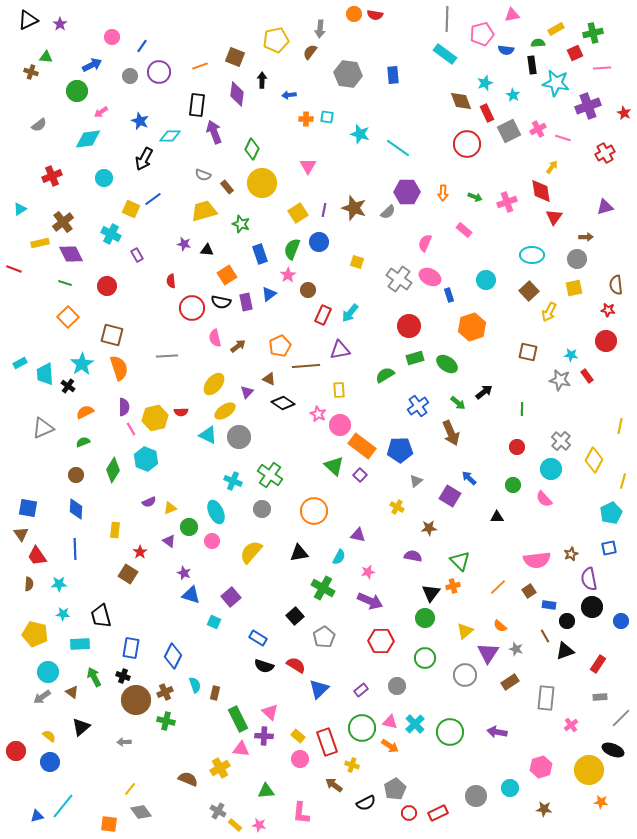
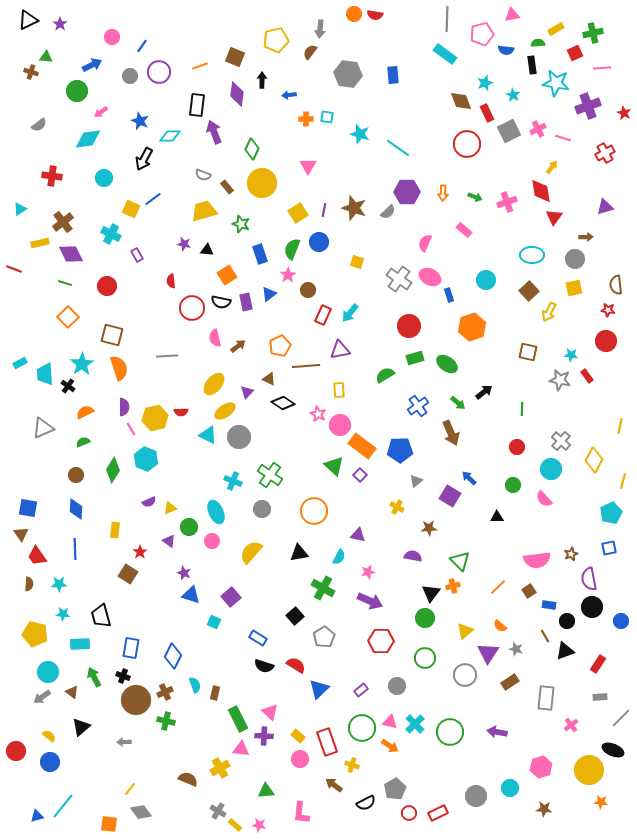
red cross at (52, 176): rotated 30 degrees clockwise
gray circle at (577, 259): moved 2 px left
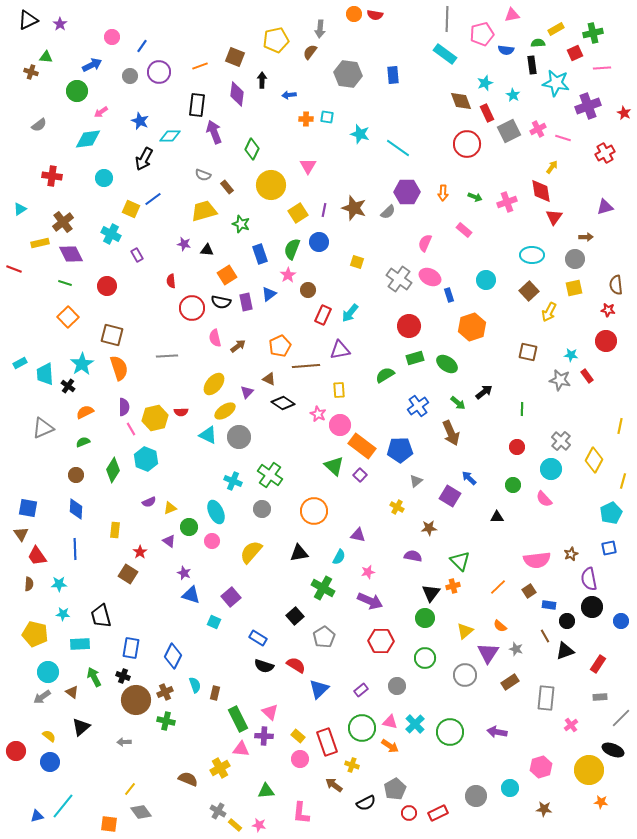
yellow circle at (262, 183): moved 9 px right, 2 px down
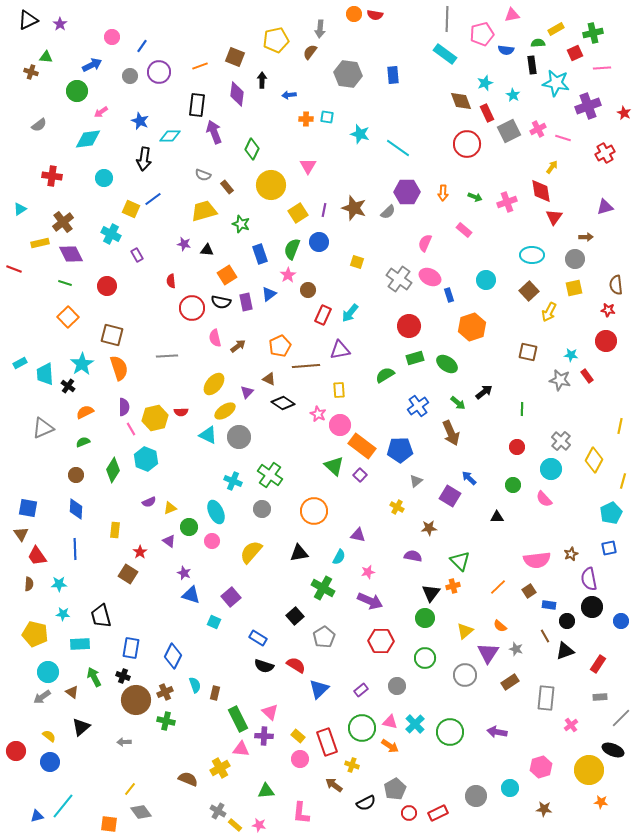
black arrow at (144, 159): rotated 20 degrees counterclockwise
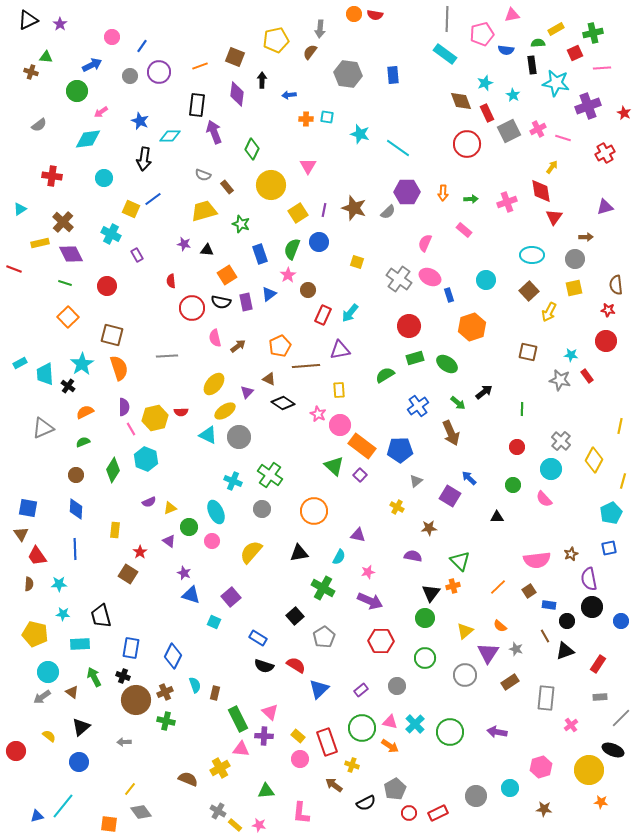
green arrow at (475, 197): moved 4 px left, 2 px down; rotated 24 degrees counterclockwise
brown cross at (63, 222): rotated 10 degrees counterclockwise
blue circle at (50, 762): moved 29 px right
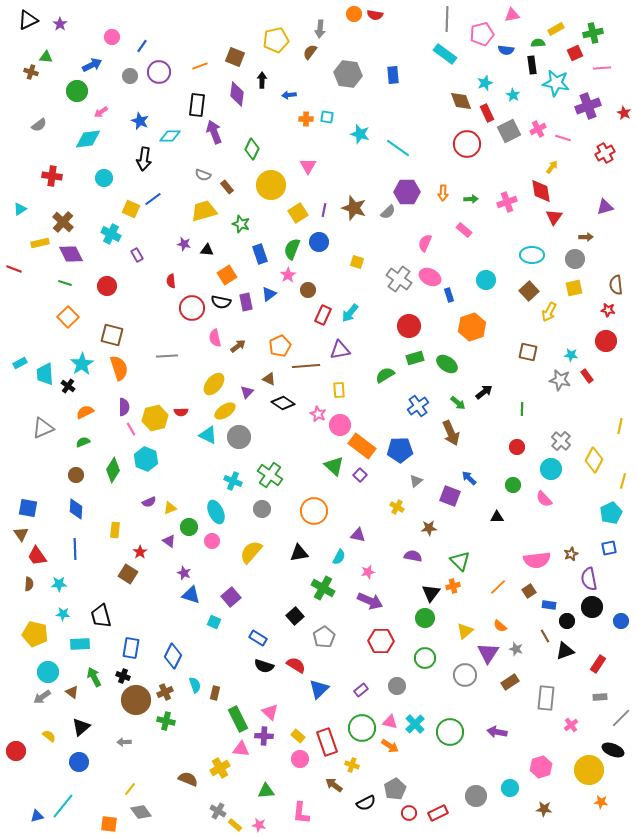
purple square at (450, 496): rotated 10 degrees counterclockwise
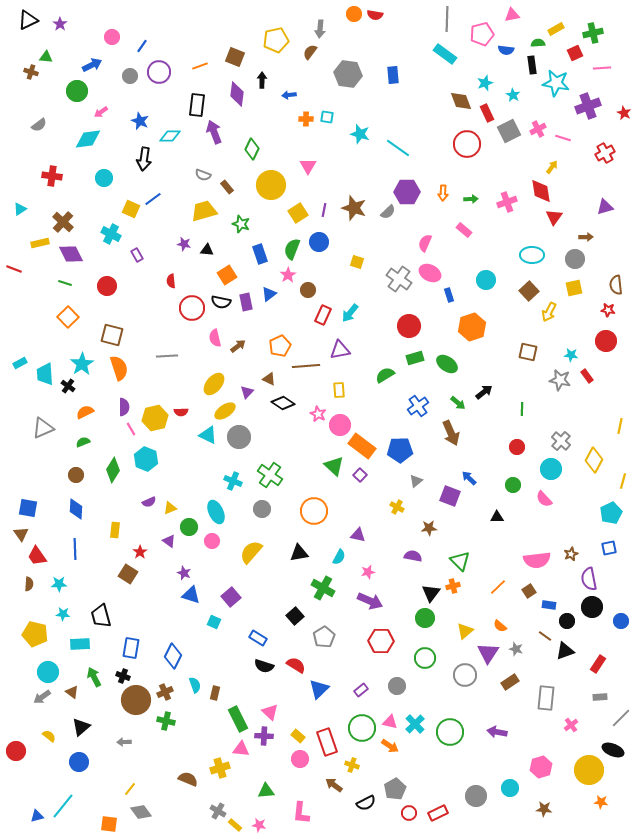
pink ellipse at (430, 277): moved 4 px up
brown line at (545, 636): rotated 24 degrees counterclockwise
yellow cross at (220, 768): rotated 12 degrees clockwise
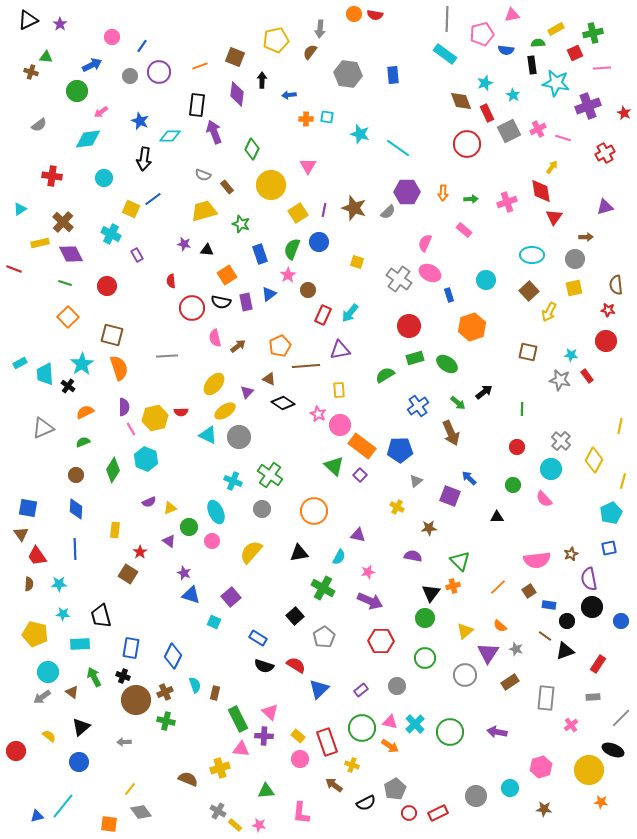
gray rectangle at (600, 697): moved 7 px left
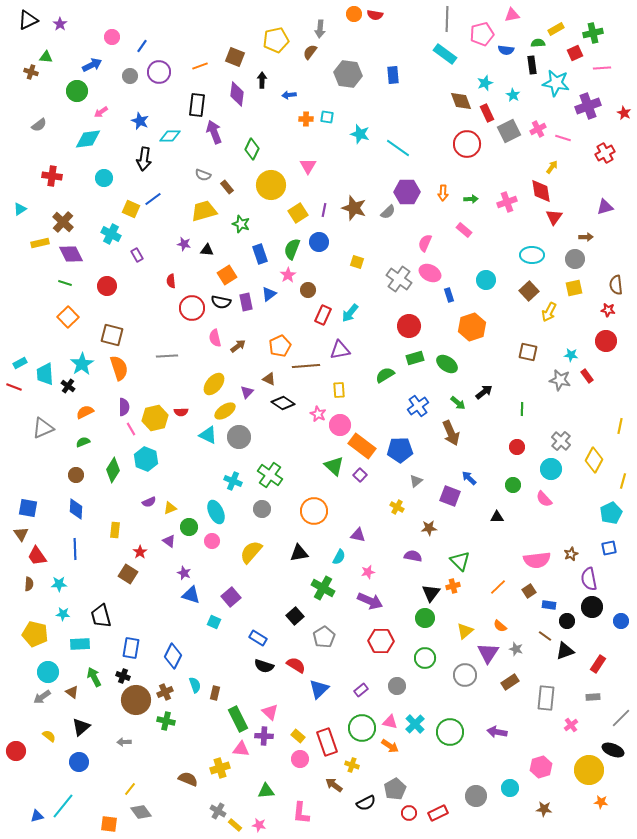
red line at (14, 269): moved 118 px down
